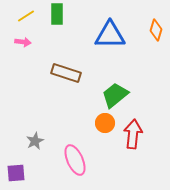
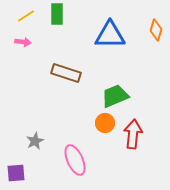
green trapezoid: moved 1 px down; rotated 16 degrees clockwise
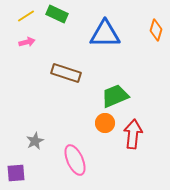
green rectangle: rotated 65 degrees counterclockwise
blue triangle: moved 5 px left, 1 px up
pink arrow: moved 4 px right; rotated 21 degrees counterclockwise
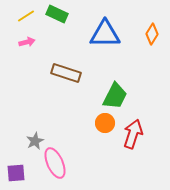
orange diamond: moved 4 px left, 4 px down; rotated 15 degrees clockwise
green trapezoid: rotated 140 degrees clockwise
red arrow: rotated 12 degrees clockwise
pink ellipse: moved 20 px left, 3 px down
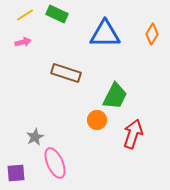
yellow line: moved 1 px left, 1 px up
pink arrow: moved 4 px left
orange circle: moved 8 px left, 3 px up
gray star: moved 4 px up
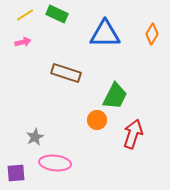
pink ellipse: rotated 60 degrees counterclockwise
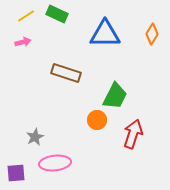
yellow line: moved 1 px right, 1 px down
pink ellipse: rotated 12 degrees counterclockwise
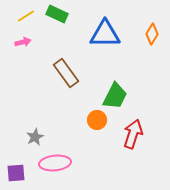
brown rectangle: rotated 36 degrees clockwise
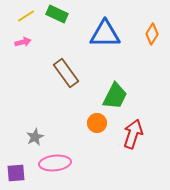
orange circle: moved 3 px down
